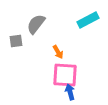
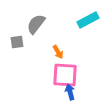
gray square: moved 1 px right, 1 px down
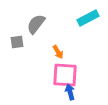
cyan rectangle: moved 2 px up
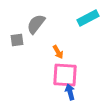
gray square: moved 2 px up
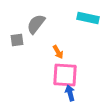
cyan rectangle: rotated 40 degrees clockwise
blue arrow: moved 1 px down
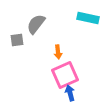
orange arrow: rotated 24 degrees clockwise
pink square: rotated 28 degrees counterclockwise
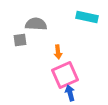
cyan rectangle: moved 1 px left, 1 px up
gray semicircle: rotated 55 degrees clockwise
gray square: moved 3 px right
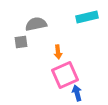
cyan rectangle: rotated 25 degrees counterclockwise
gray semicircle: rotated 15 degrees counterclockwise
gray square: moved 1 px right, 2 px down
blue arrow: moved 7 px right
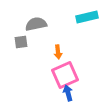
blue arrow: moved 9 px left
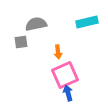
cyan rectangle: moved 5 px down
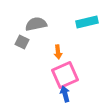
gray square: moved 1 px right; rotated 32 degrees clockwise
blue arrow: moved 3 px left, 1 px down
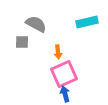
gray semicircle: rotated 40 degrees clockwise
gray square: rotated 24 degrees counterclockwise
pink square: moved 1 px left, 1 px up
